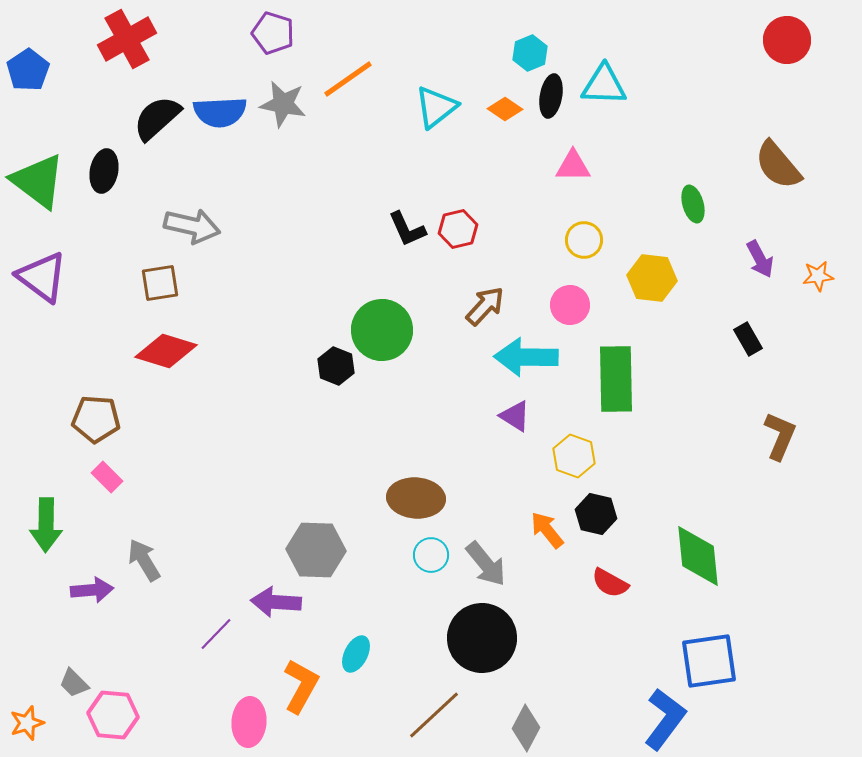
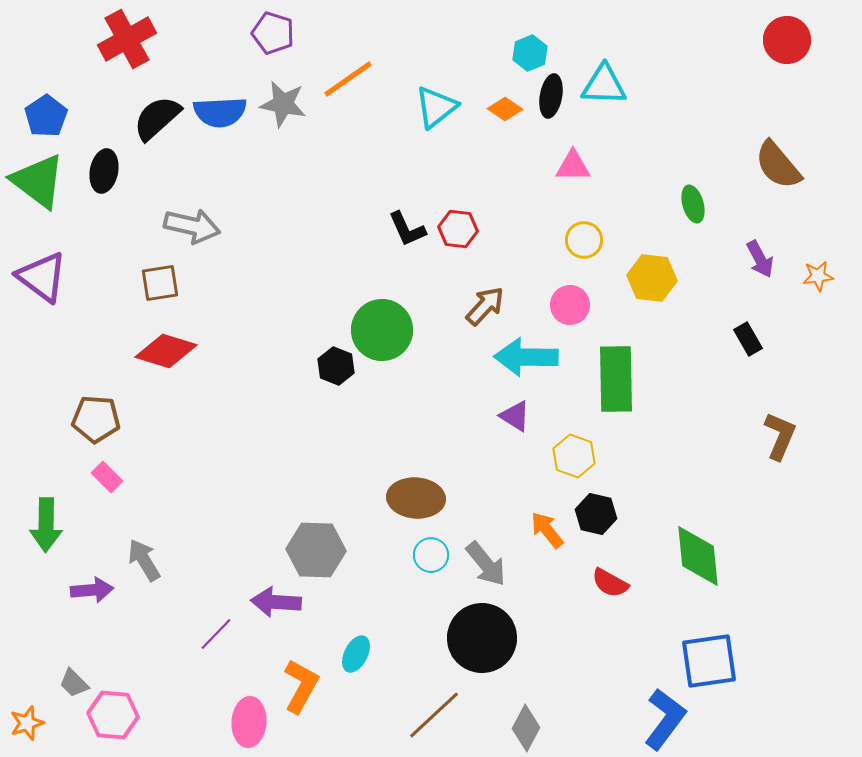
blue pentagon at (28, 70): moved 18 px right, 46 px down
red hexagon at (458, 229): rotated 21 degrees clockwise
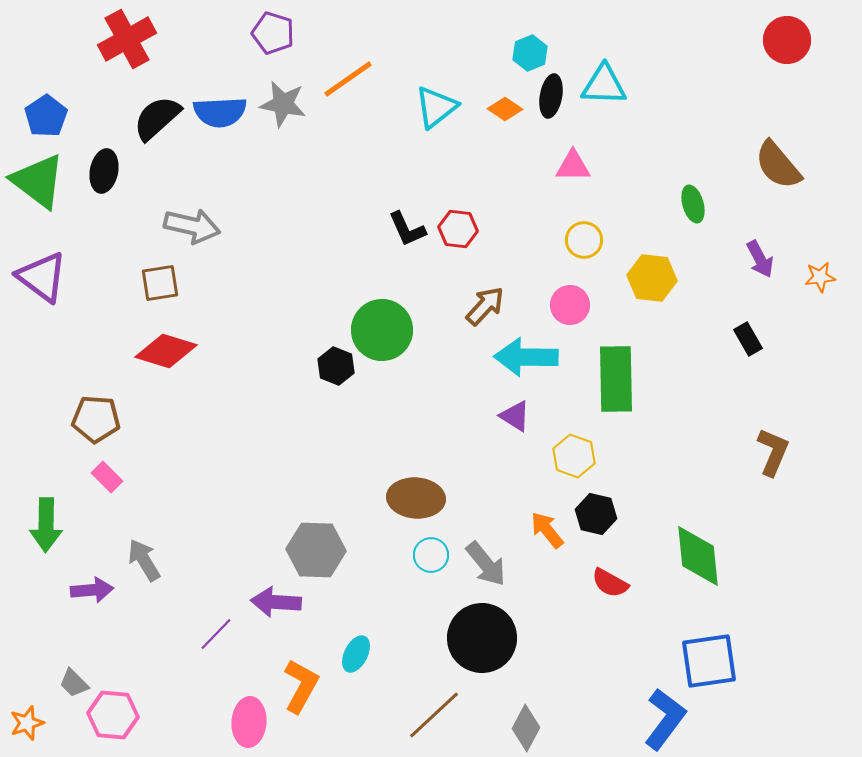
orange star at (818, 276): moved 2 px right, 1 px down
brown L-shape at (780, 436): moved 7 px left, 16 px down
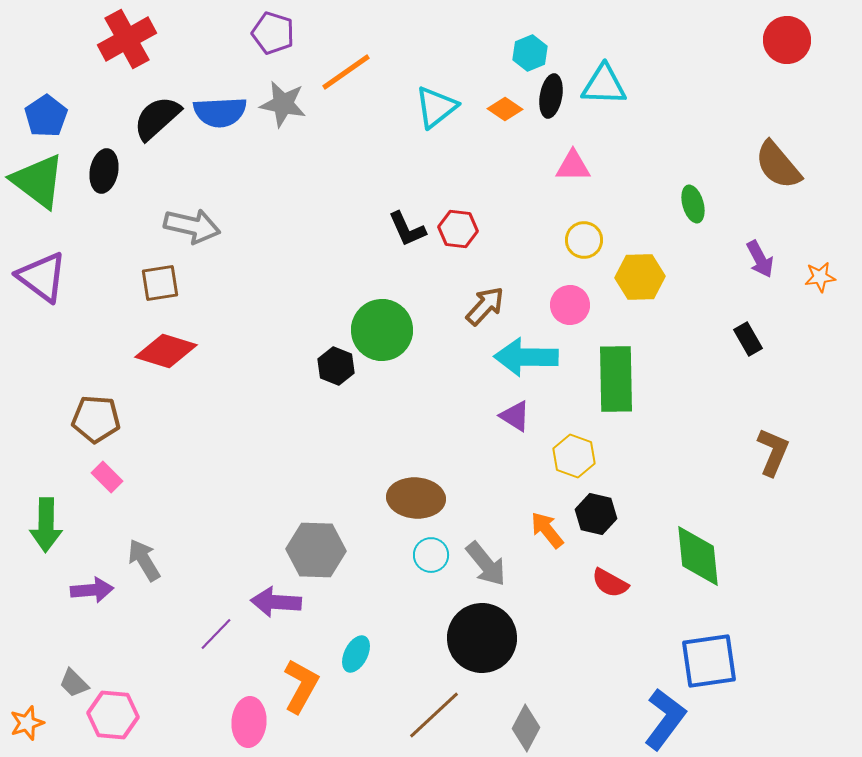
orange line at (348, 79): moved 2 px left, 7 px up
yellow hexagon at (652, 278): moved 12 px left, 1 px up; rotated 9 degrees counterclockwise
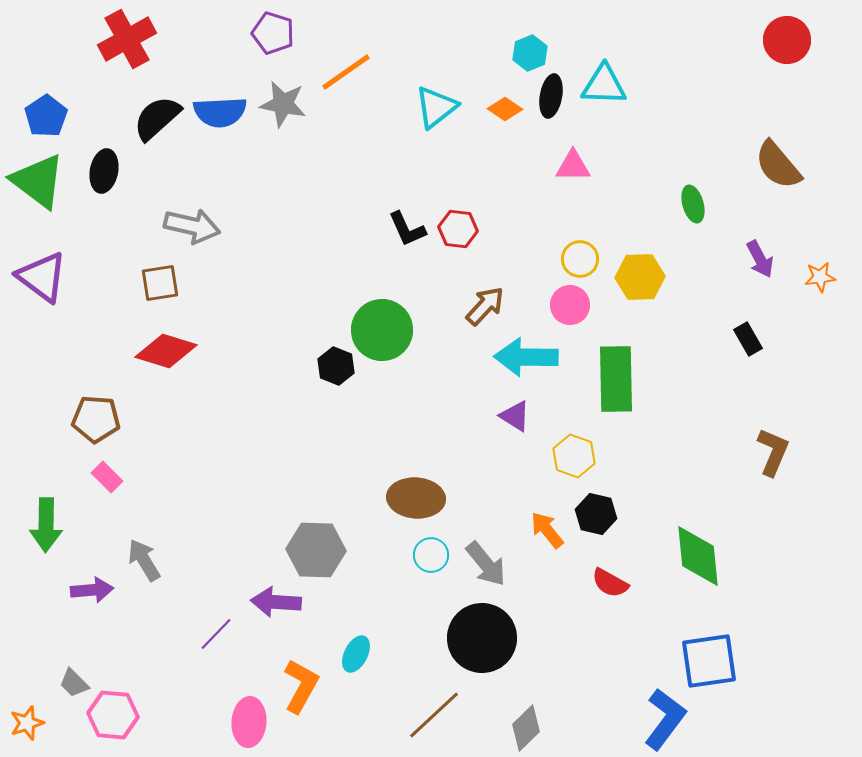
yellow circle at (584, 240): moved 4 px left, 19 px down
gray diamond at (526, 728): rotated 18 degrees clockwise
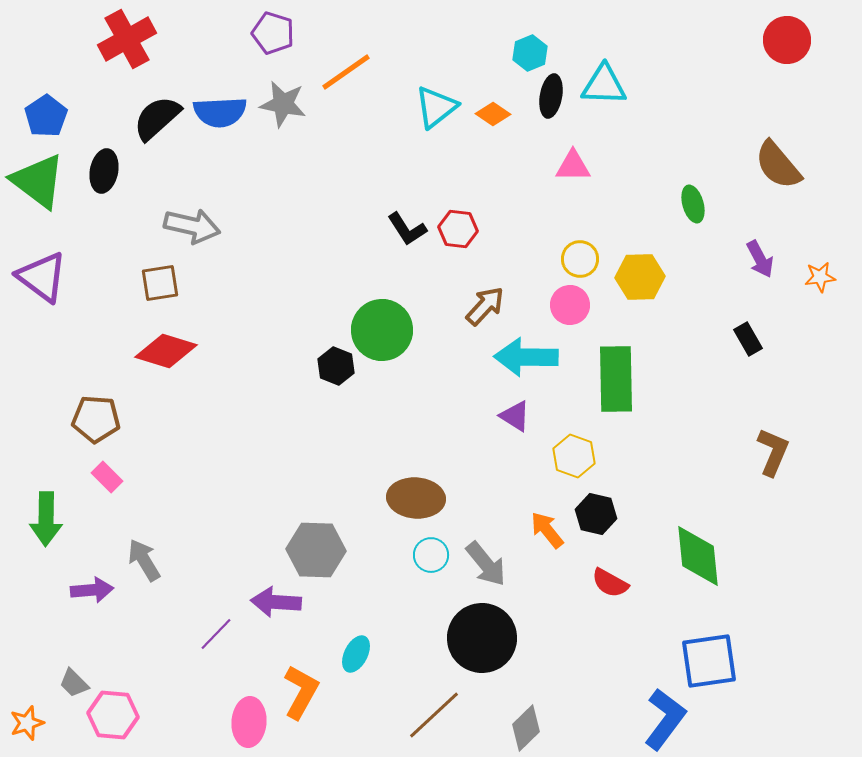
orange diamond at (505, 109): moved 12 px left, 5 px down
black L-shape at (407, 229): rotated 9 degrees counterclockwise
green arrow at (46, 525): moved 6 px up
orange L-shape at (301, 686): moved 6 px down
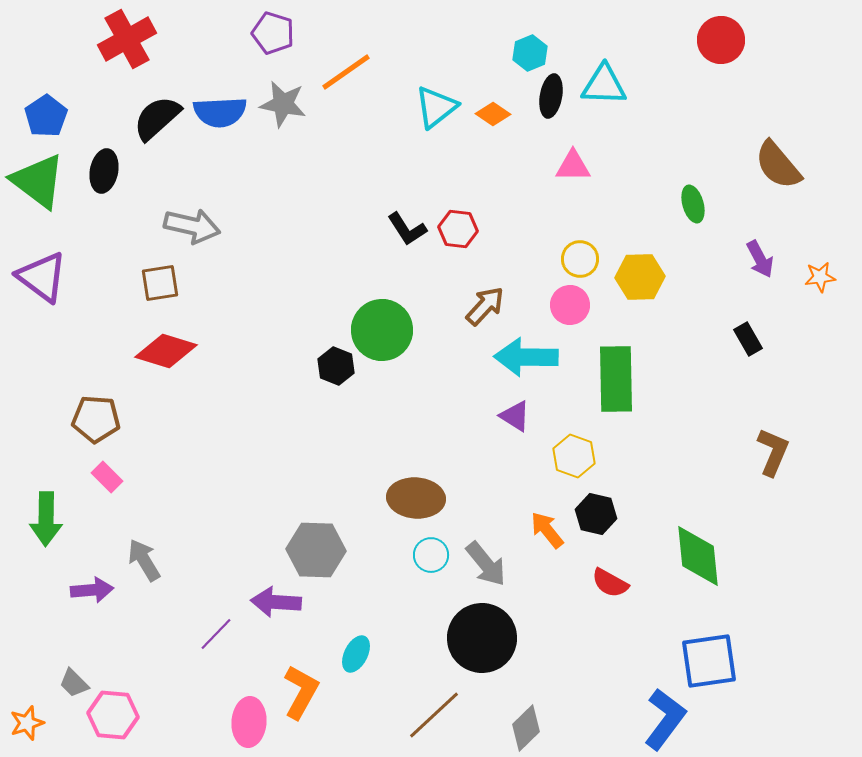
red circle at (787, 40): moved 66 px left
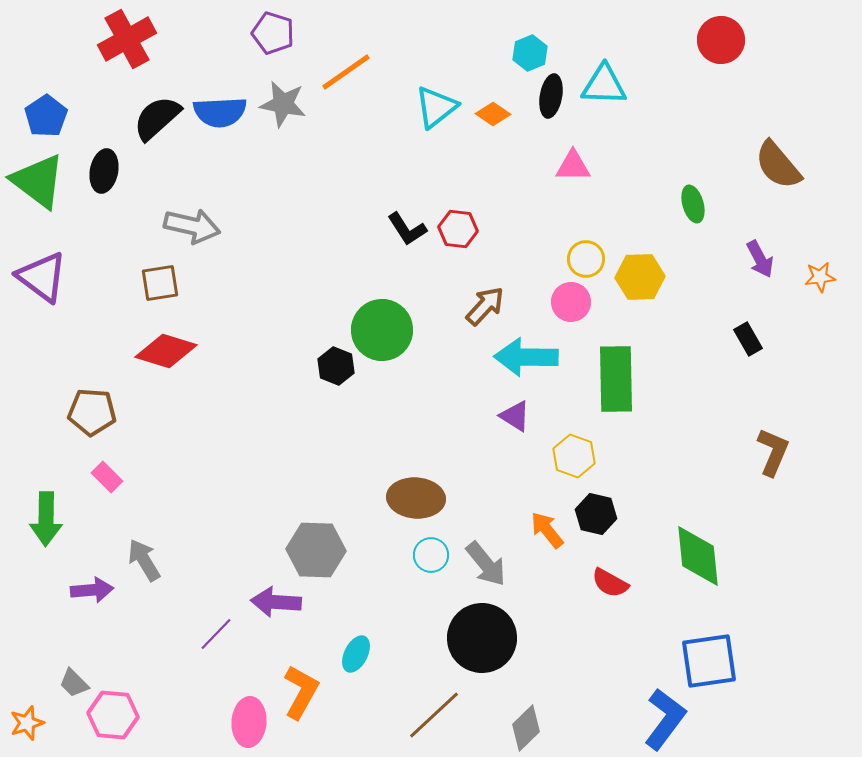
yellow circle at (580, 259): moved 6 px right
pink circle at (570, 305): moved 1 px right, 3 px up
brown pentagon at (96, 419): moved 4 px left, 7 px up
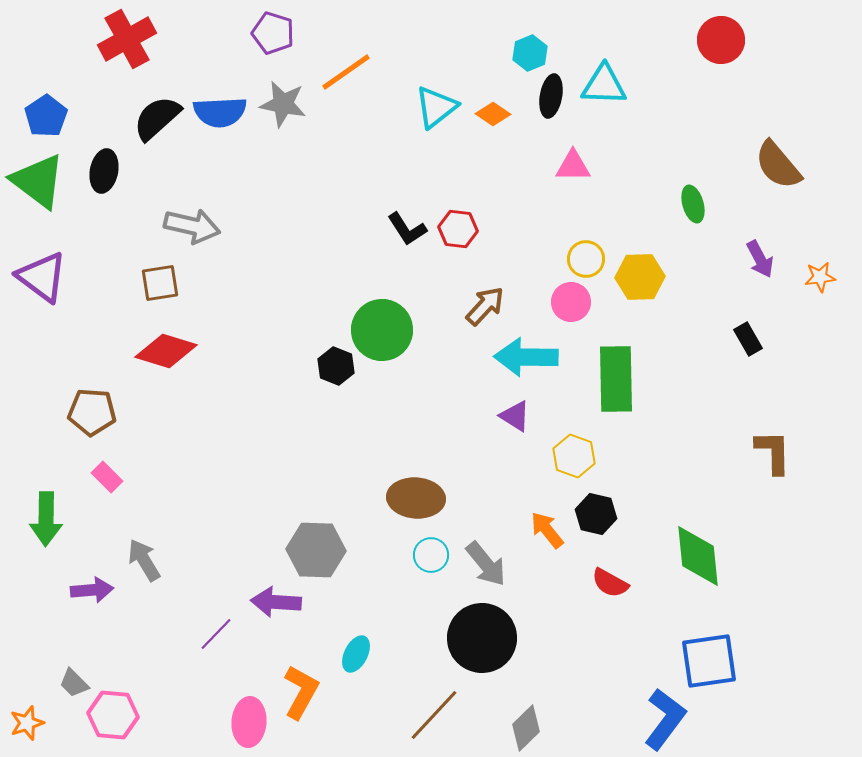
brown L-shape at (773, 452): rotated 24 degrees counterclockwise
brown line at (434, 715): rotated 4 degrees counterclockwise
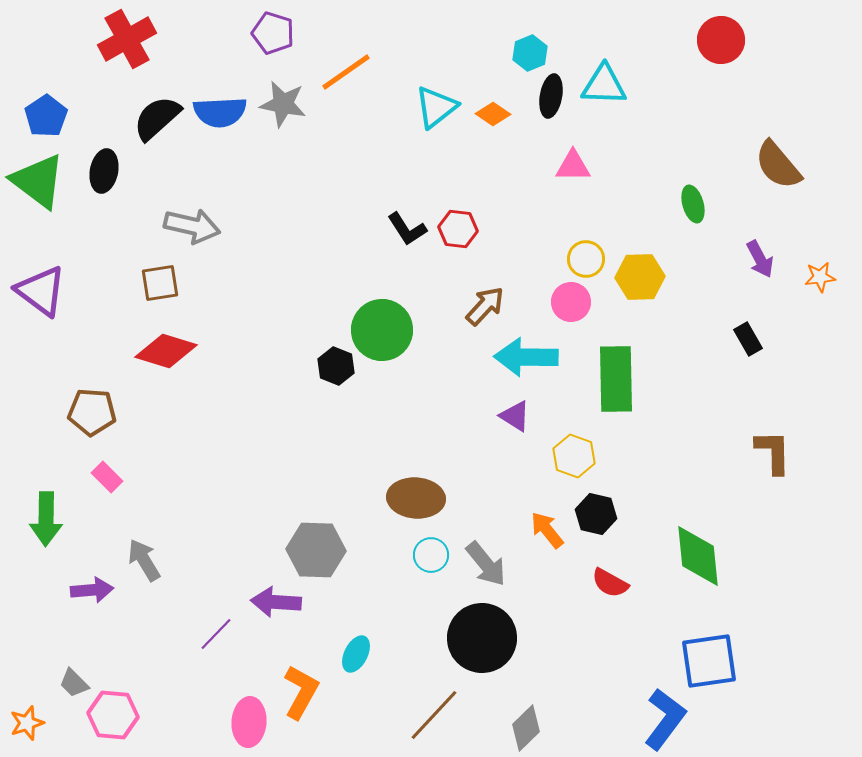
purple triangle at (42, 277): moved 1 px left, 14 px down
